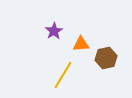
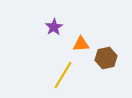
purple star: moved 4 px up
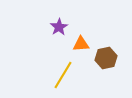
purple star: moved 5 px right
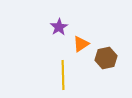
orange triangle: rotated 30 degrees counterclockwise
yellow line: rotated 32 degrees counterclockwise
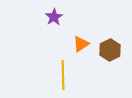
purple star: moved 5 px left, 10 px up
brown hexagon: moved 4 px right, 8 px up; rotated 15 degrees counterclockwise
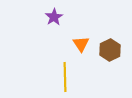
orange triangle: rotated 30 degrees counterclockwise
yellow line: moved 2 px right, 2 px down
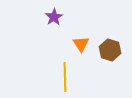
brown hexagon: rotated 15 degrees counterclockwise
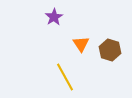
yellow line: rotated 28 degrees counterclockwise
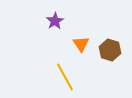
purple star: moved 1 px right, 4 px down
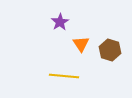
purple star: moved 5 px right, 1 px down
yellow line: moved 1 px left, 1 px up; rotated 56 degrees counterclockwise
